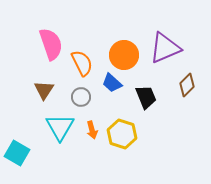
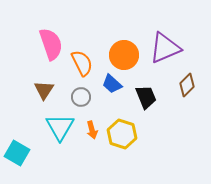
blue trapezoid: moved 1 px down
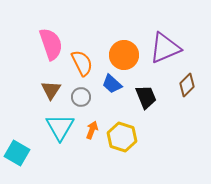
brown triangle: moved 7 px right
orange arrow: rotated 144 degrees counterclockwise
yellow hexagon: moved 3 px down
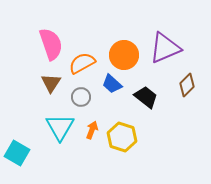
orange semicircle: rotated 92 degrees counterclockwise
brown triangle: moved 7 px up
black trapezoid: rotated 30 degrees counterclockwise
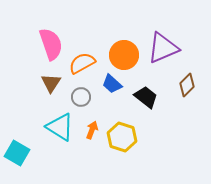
purple triangle: moved 2 px left
cyan triangle: rotated 28 degrees counterclockwise
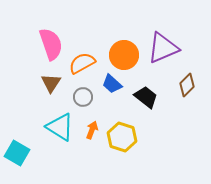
gray circle: moved 2 px right
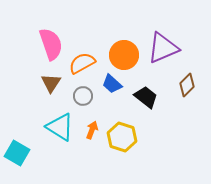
gray circle: moved 1 px up
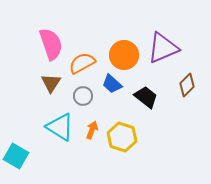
cyan square: moved 1 px left, 3 px down
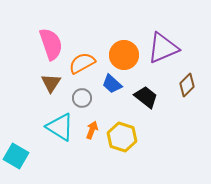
gray circle: moved 1 px left, 2 px down
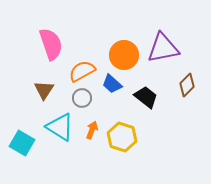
purple triangle: rotated 12 degrees clockwise
orange semicircle: moved 8 px down
brown triangle: moved 7 px left, 7 px down
cyan square: moved 6 px right, 13 px up
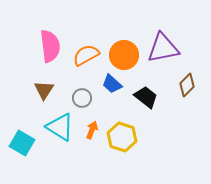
pink semicircle: moved 1 px left, 2 px down; rotated 12 degrees clockwise
orange semicircle: moved 4 px right, 16 px up
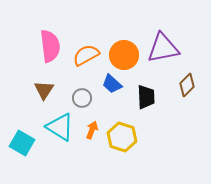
black trapezoid: rotated 50 degrees clockwise
